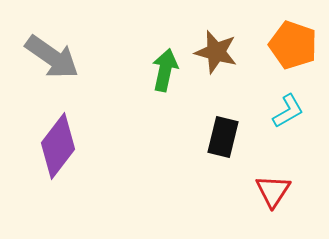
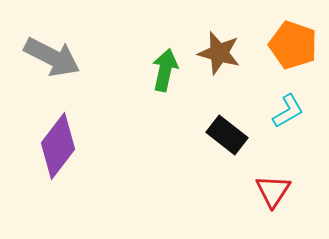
brown star: moved 3 px right, 1 px down
gray arrow: rotated 8 degrees counterclockwise
black rectangle: moved 4 px right, 2 px up; rotated 66 degrees counterclockwise
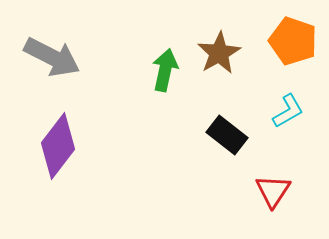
orange pentagon: moved 4 px up
brown star: rotated 27 degrees clockwise
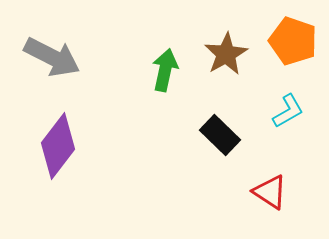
brown star: moved 7 px right, 1 px down
black rectangle: moved 7 px left; rotated 6 degrees clockwise
red triangle: moved 3 px left, 1 px down; rotated 30 degrees counterclockwise
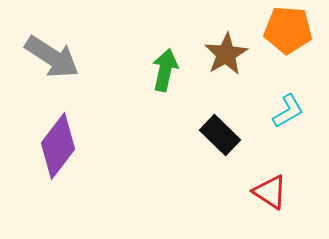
orange pentagon: moved 5 px left, 11 px up; rotated 15 degrees counterclockwise
gray arrow: rotated 6 degrees clockwise
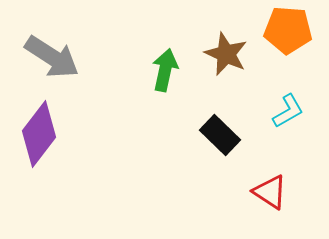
brown star: rotated 18 degrees counterclockwise
purple diamond: moved 19 px left, 12 px up
